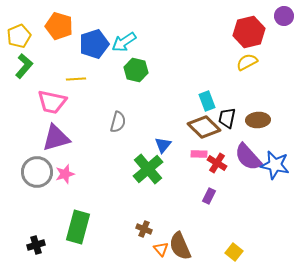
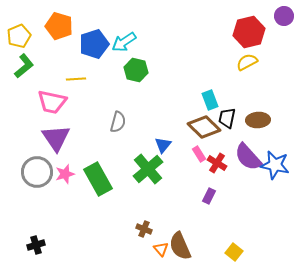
green L-shape: rotated 10 degrees clockwise
cyan rectangle: moved 3 px right, 1 px up
purple triangle: rotated 48 degrees counterclockwise
pink rectangle: rotated 56 degrees clockwise
green rectangle: moved 20 px right, 48 px up; rotated 44 degrees counterclockwise
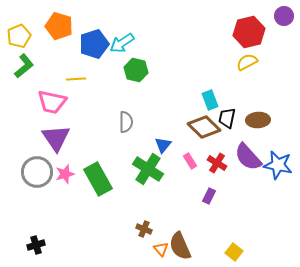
cyan arrow: moved 2 px left, 1 px down
gray semicircle: moved 8 px right; rotated 15 degrees counterclockwise
pink rectangle: moved 9 px left, 7 px down
blue star: moved 3 px right
green cross: rotated 16 degrees counterclockwise
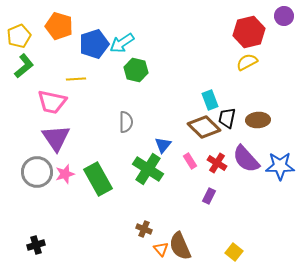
purple semicircle: moved 2 px left, 2 px down
blue star: moved 2 px right, 1 px down; rotated 12 degrees counterclockwise
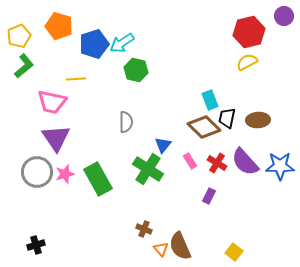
purple semicircle: moved 1 px left, 3 px down
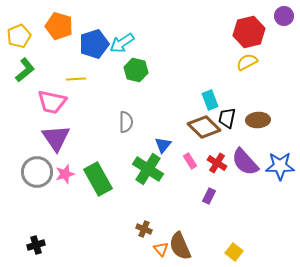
green L-shape: moved 1 px right, 4 px down
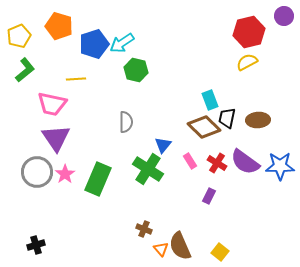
pink trapezoid: moved 2 px down
purple semicircle: rotated 12 degrees counterclockwise
pink star: rotated 18 degrees counterclockwise
green rectangle: rotated 52 degrees clockwise
yellow square: moved 14 px left
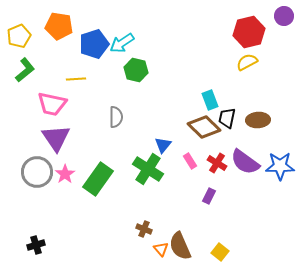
orange pentagon: rotated 8 degrees counterclockwise
gray semicircle: moved 10 px left, 5 px up
green rectangle: rotated 12 degrees clockwise
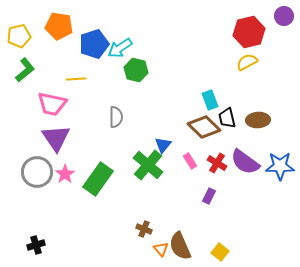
yellow pentagon: rotated 10 degrees clockwise
cyan arrow: moved 2 px left, 5 px down
black trapezoid: rotated 25 degrees counterclockwise
green cross: moved 4 px up; rotated 8 degrees clockwise
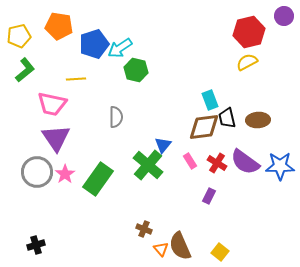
brown diamond: rotated 52 degrees counterclockwise
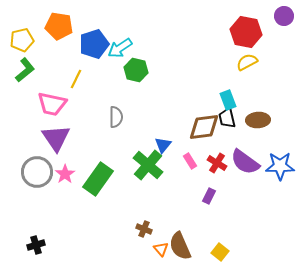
red hexagon: moved 3 px left; rotated 24 degrees clockwise
yellow pentagon: moved 3 px right, 4 px down
yellow line: rotated 60 degrees counterclockwise
cyan rectangle: moved 18 px right
